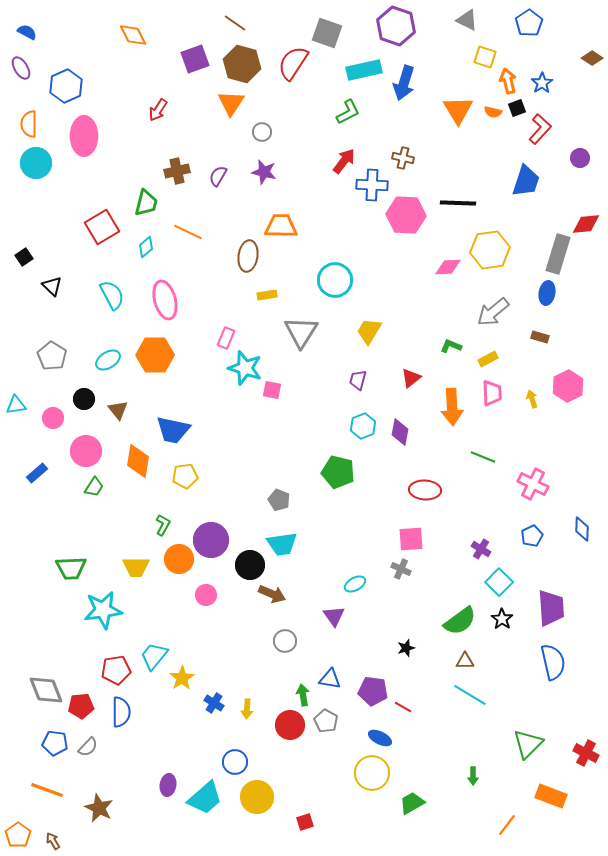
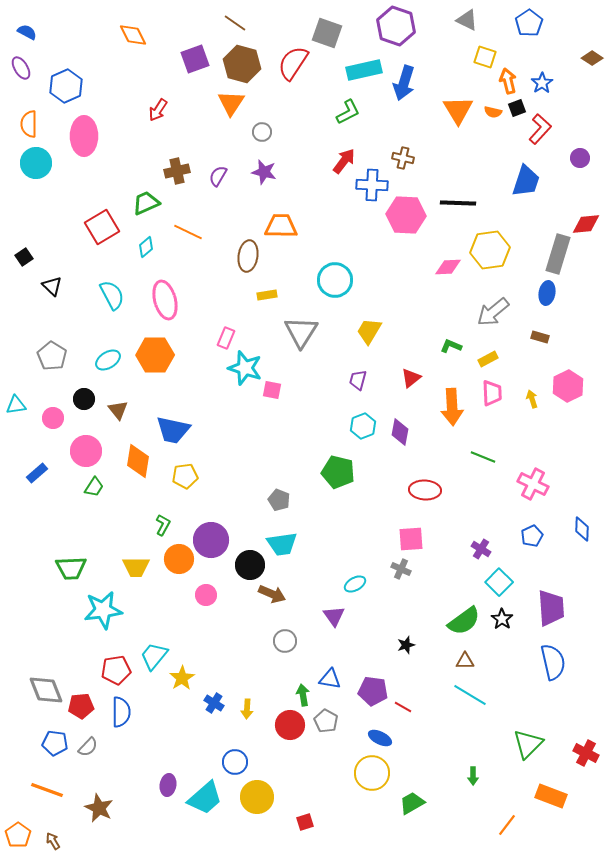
green trapezoid at (146, 203): rotated 128 degrees counterclockwise
green semicircle at (460, 621): moved 4 px right
black star at (406, 648): moved 3 px up
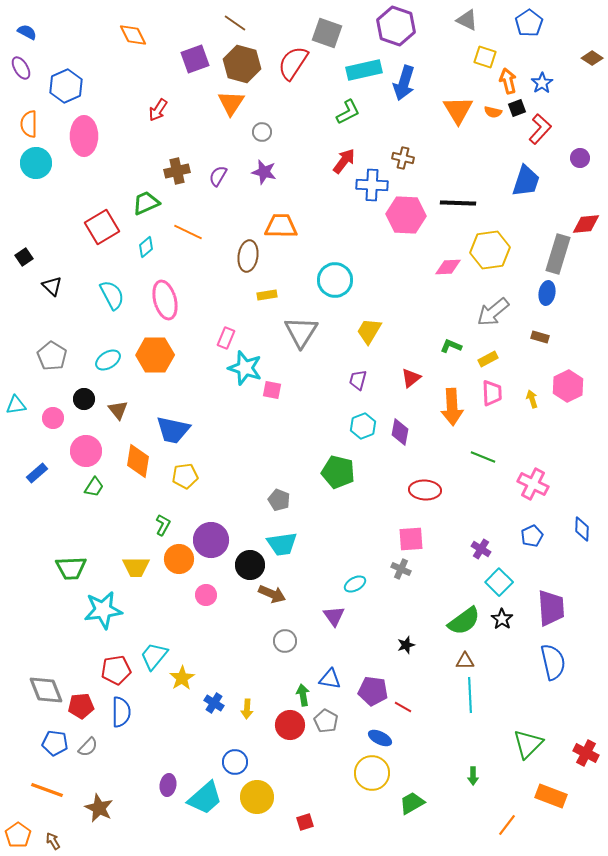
cyan line at (470, 695): rotated 56 degrees clockwise
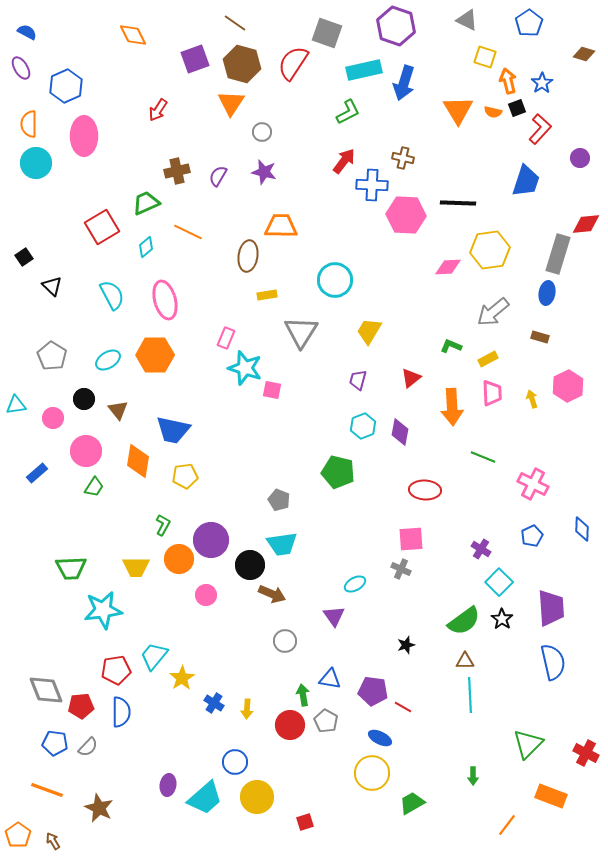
brown diamond at (592, 58): moved 8 px left, 4 px up; rotated 15 degrees counterclockwise
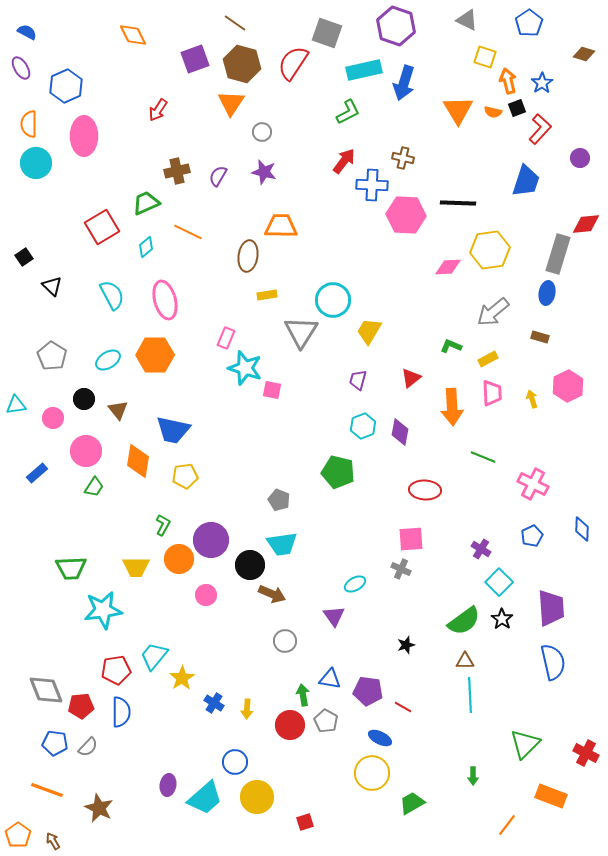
cyan circle at (335, 280): moved 2 px left, 20 px down
purple pentagon at (373, 691): moved 5 px left
green triangle at (528, 744): moved 3 px left
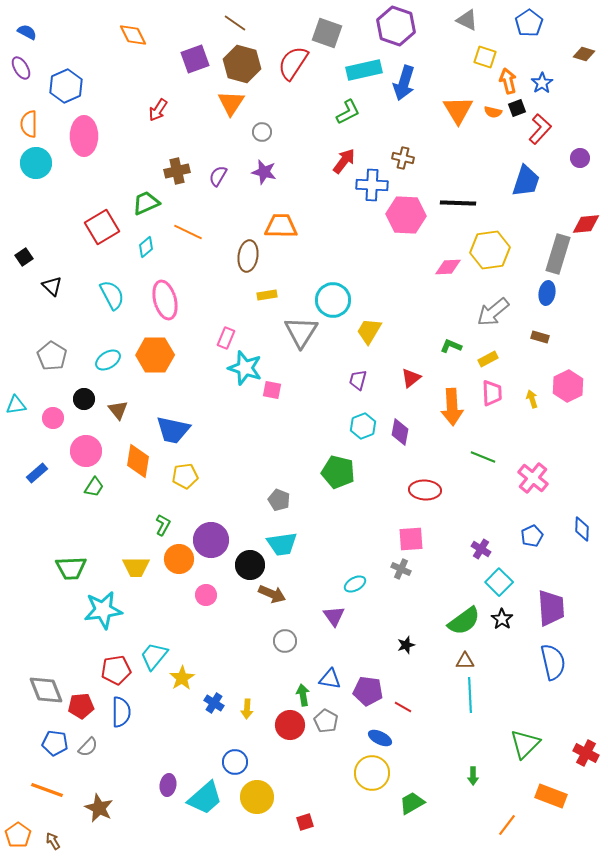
pink cross at (533, 484): moved 6 px up; rotated 12 degrees clockwise
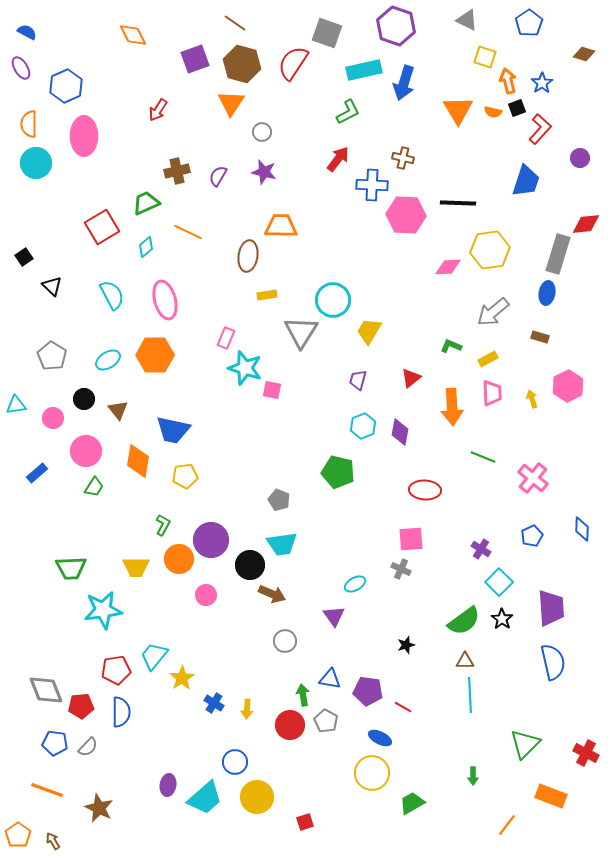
red arrow at (344, 161): moved 6 px left, 2 px up
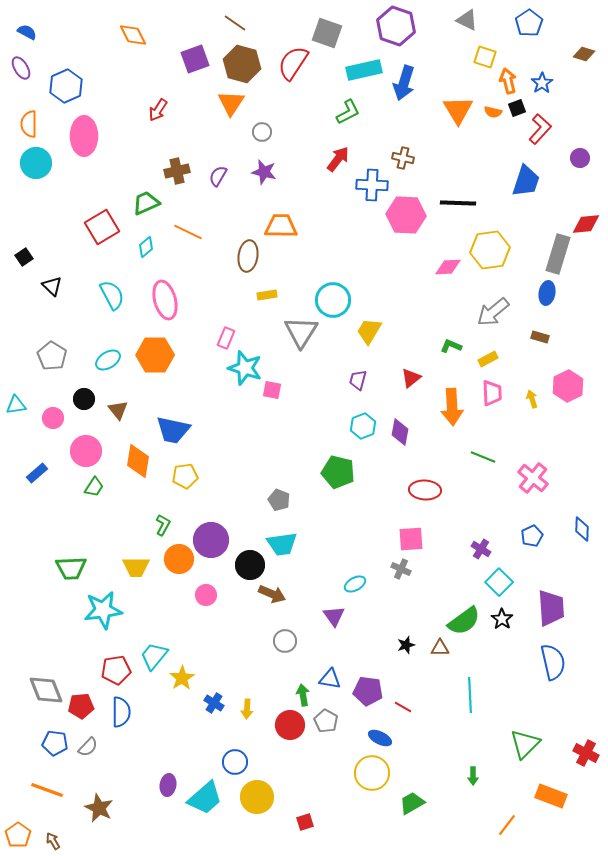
brown triangle at (465, 661): moved 25 px left, 13 px up
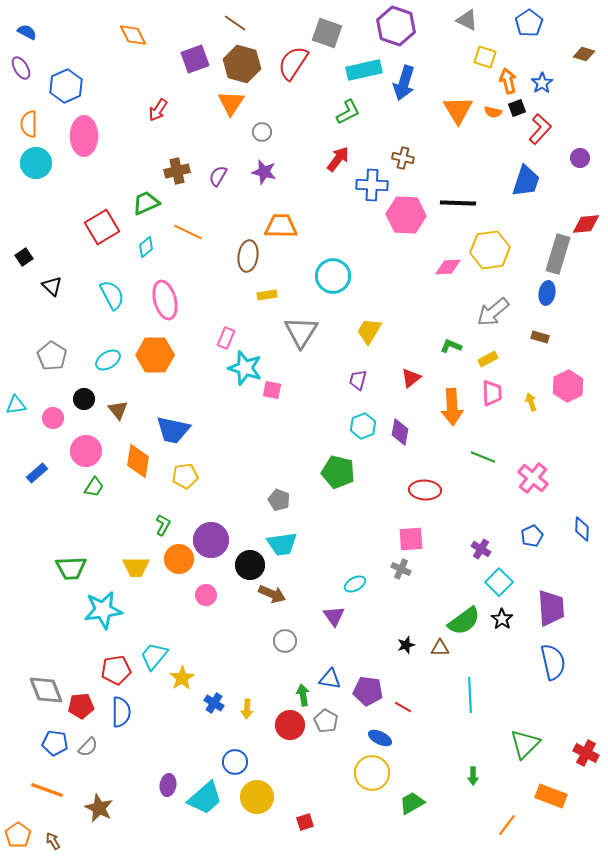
cyan circle at (333, 300): moved 24 px up
yellow arrow at (532, 399): moved 1 px left, 3 px down
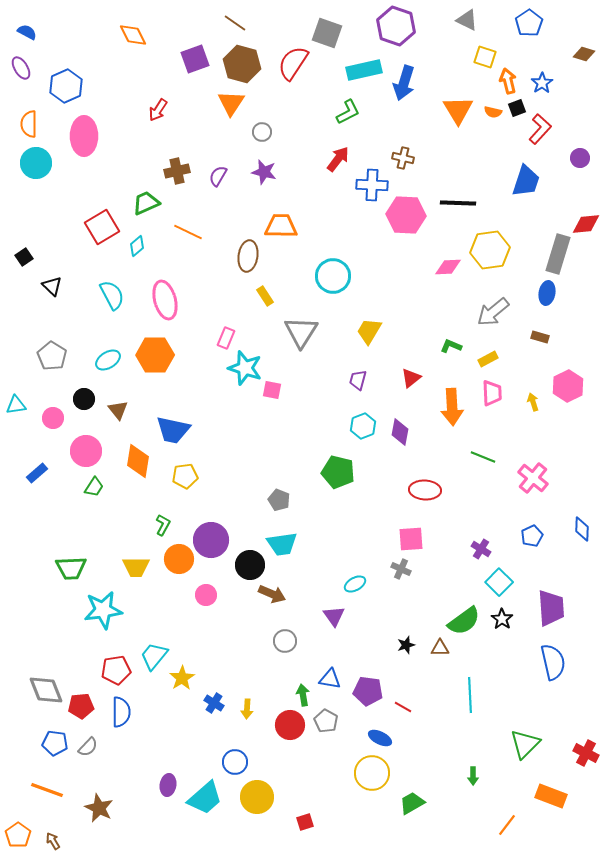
cyan diamond at (146, 247): moved 9 px left, 1 px up
yellow rectangle at (267, 295): moved 2 px left, 1 px down; rotated 66 degrees clockwise
yellow arrow at (531, 402): moved 2 px right
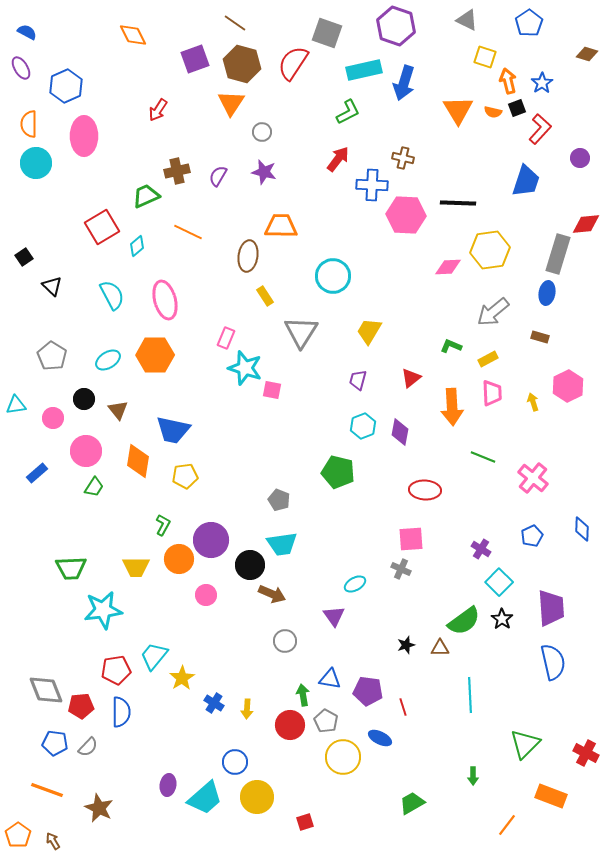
brown diamond at (584, 54): moved 3 px right
green trapezoid at (146, 203): moved 7 px up
red line at (403, 707): rotated 42 degrees clockwise
yellow circle at (372, 773): moved 29 px left, 16 px up
